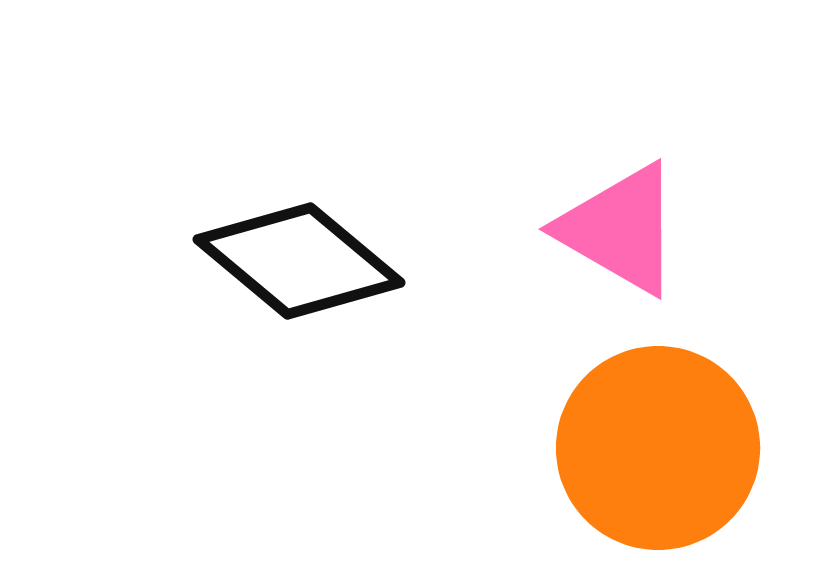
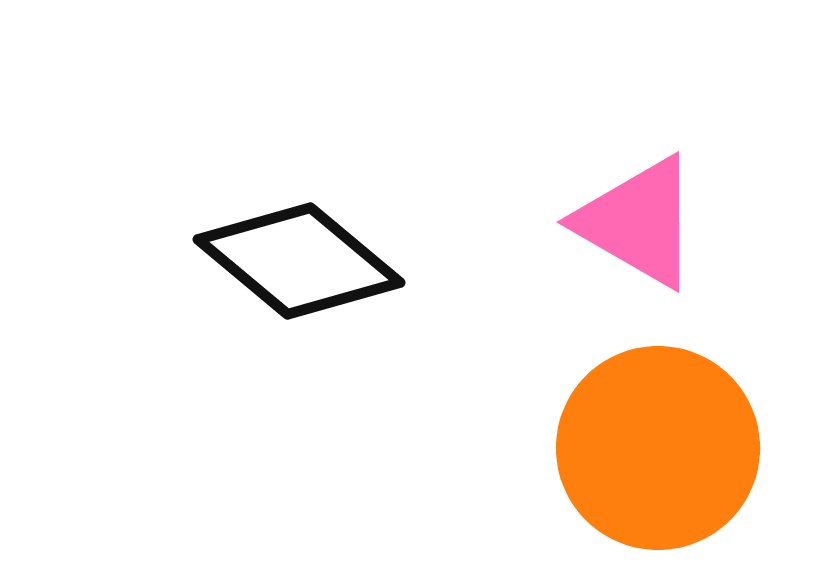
pink triangle: moved 18 px right, 7 px up
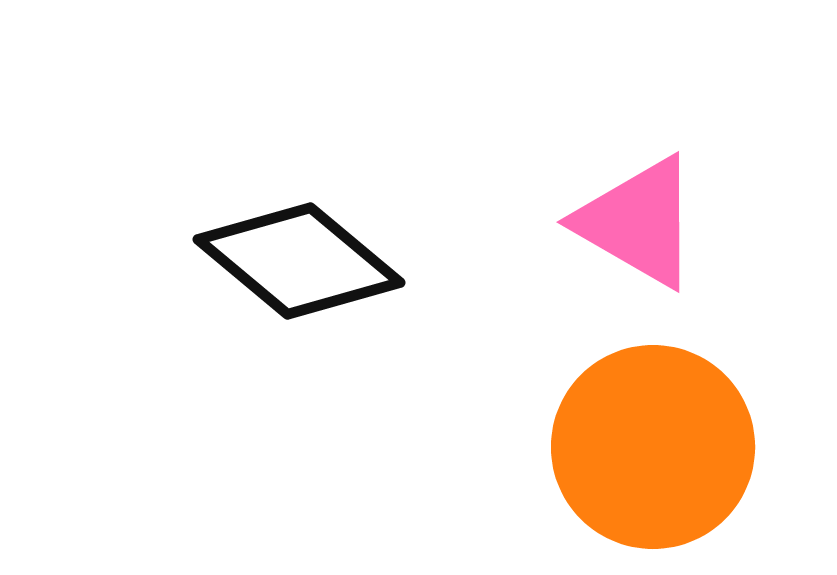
orange circle: moved 5 px left, 1 px up
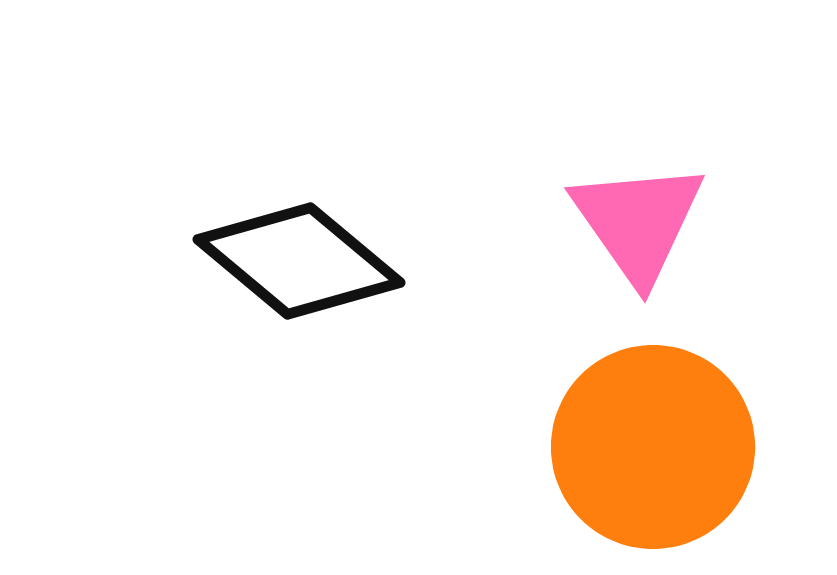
pink triangle: rotated 25 degrees clockwise
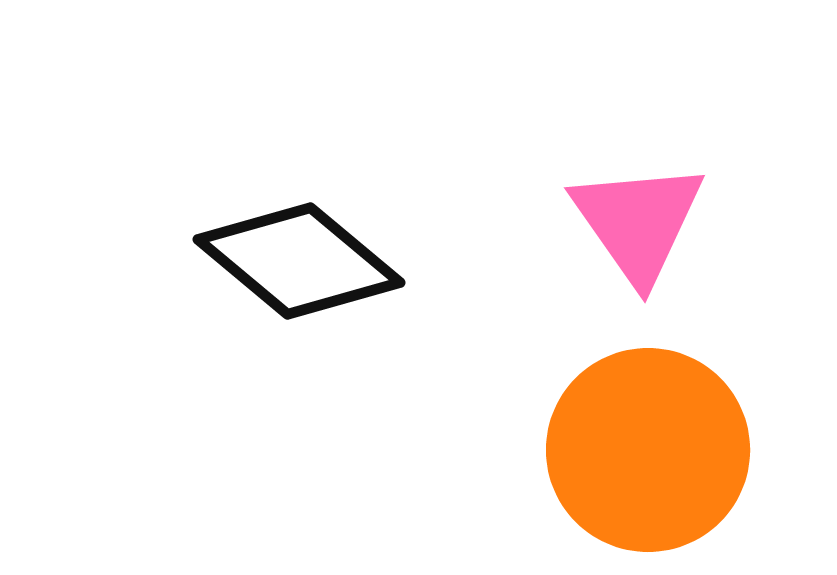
orange circle: moved 5 px left, 3 px down
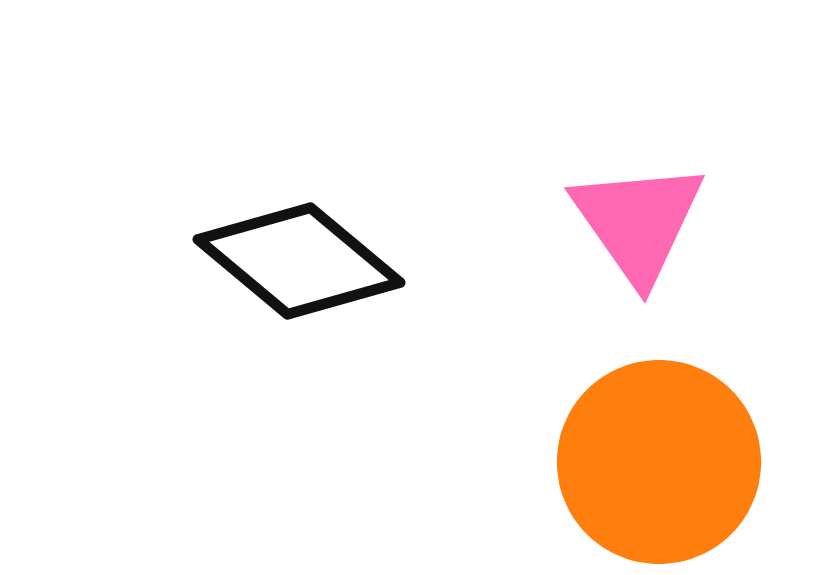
orange circle: moved 11 px right, 12 px down
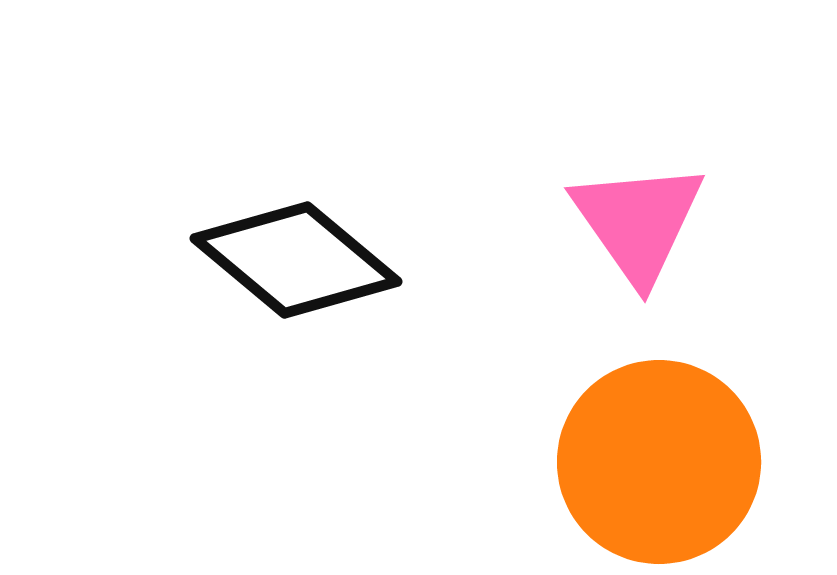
black diamond: moved 3 px left, 1 px up
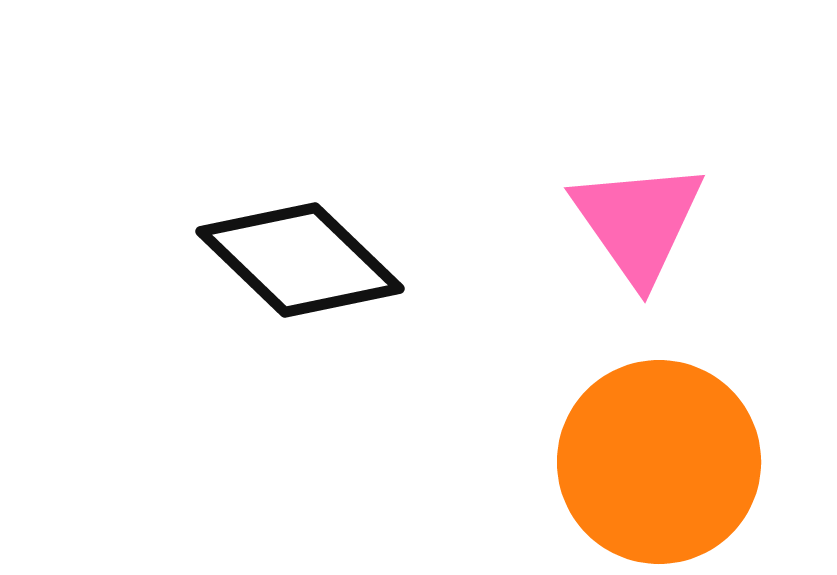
black diamond: moved 4 px right; rotated 4 degrees clockwise
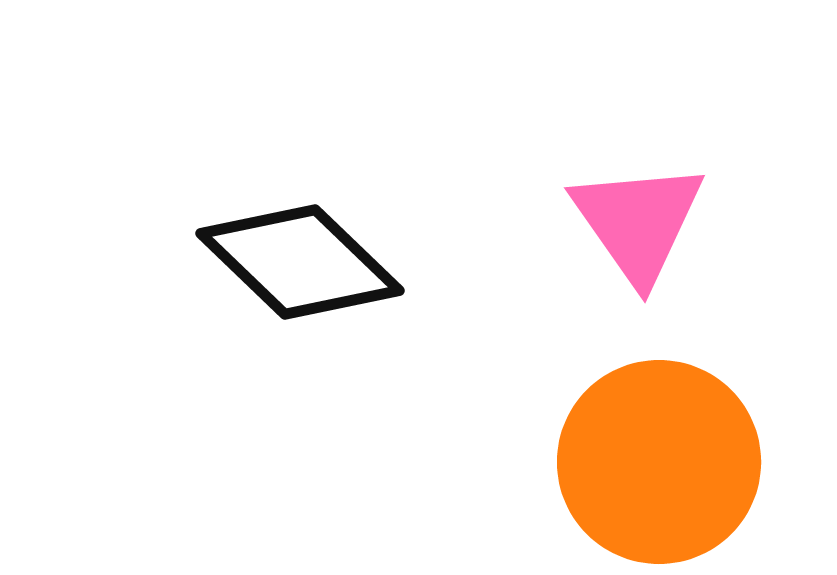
black diamond: moved 2 px down
